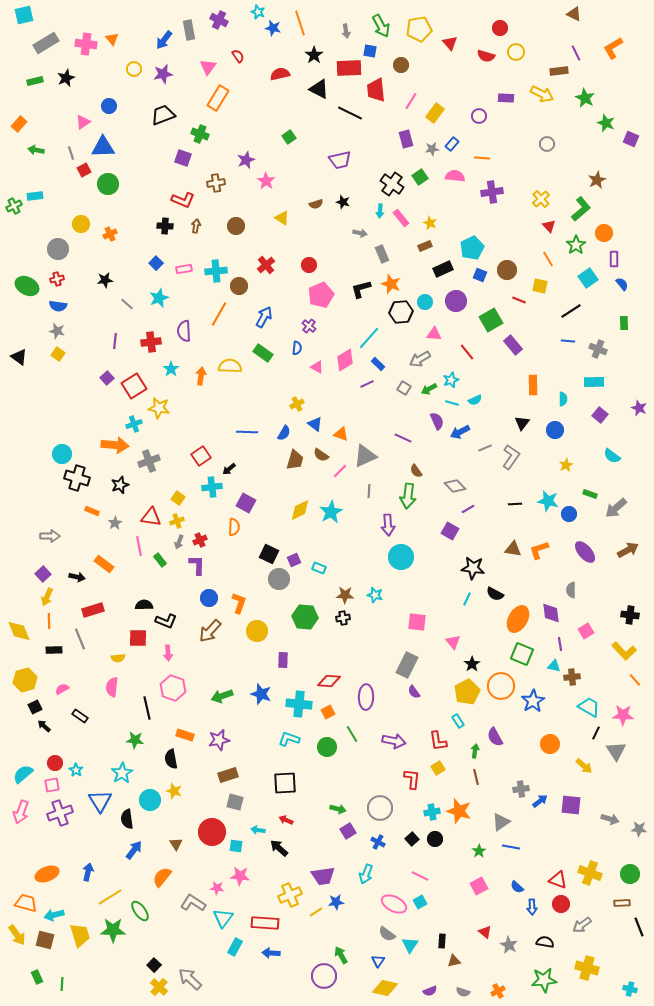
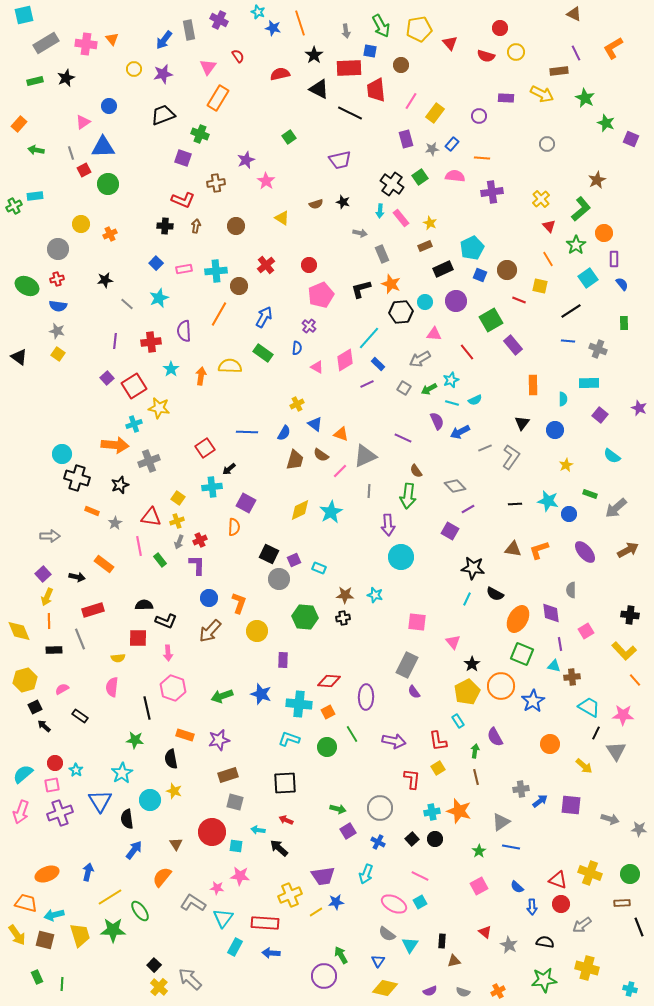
cyan rectangle at (594, 382): moved 5 px left, 1 px down
red square at (201, 456): moved 4 px right, 8 px up
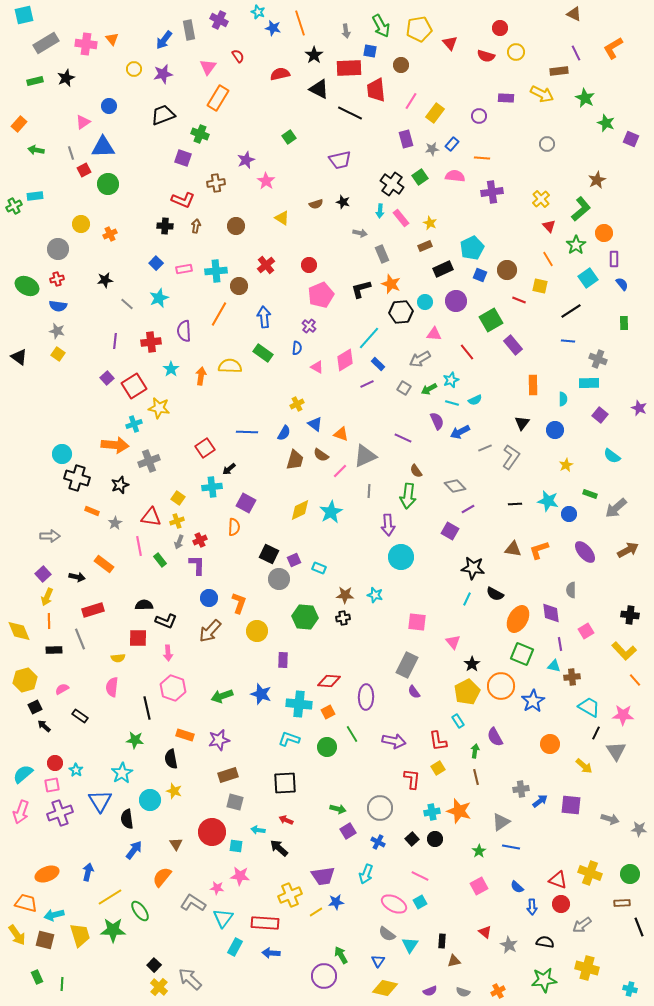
blue arrow at (264, 317): rotated 35 degrees counterclockwise
gray cross at (598, 349): moved 10 px down
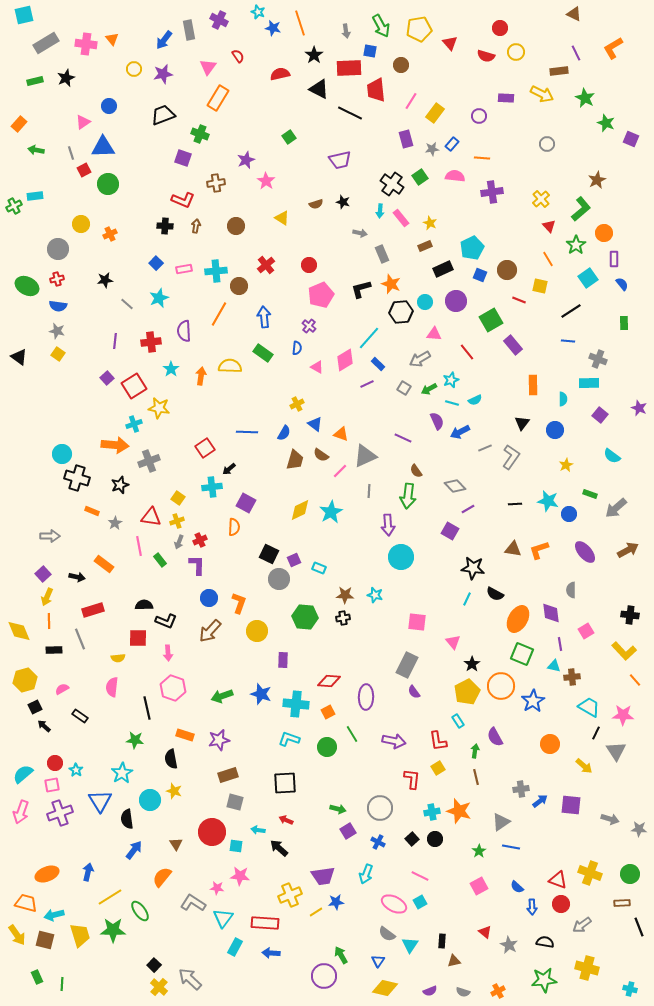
cyan cross at (299, 704): moved 3 px left
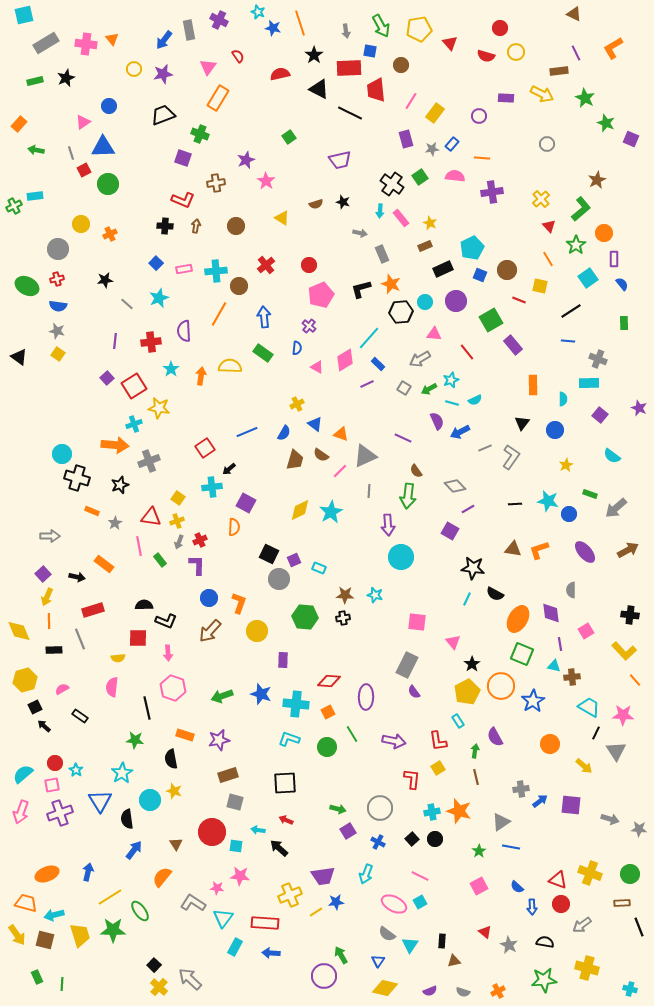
blue line at (247, 432): rotated 25 degrees counterclockwise
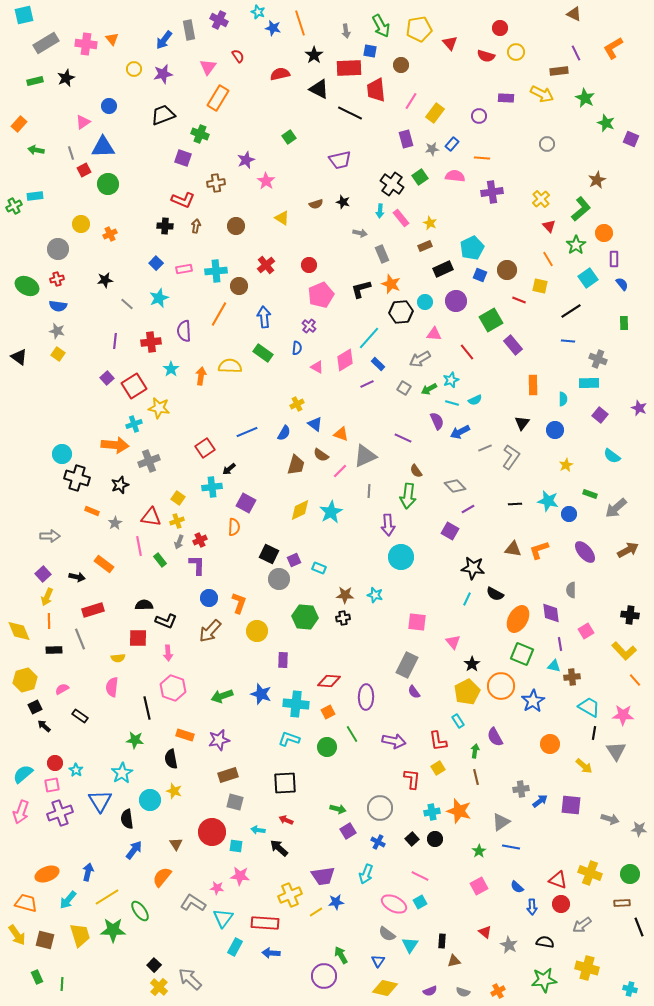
brown trapezoid at (295, 460): moved 1 px right, 5 px down
black line at (596, 733): moved 2 px left; rotated 16 degrees counterclockwise
yellow line at (110, 897): moved 3 px left
cyan arrow at (54, 915): moved 14 px right, 15 px up; rotated 36 degrees counterclockwise
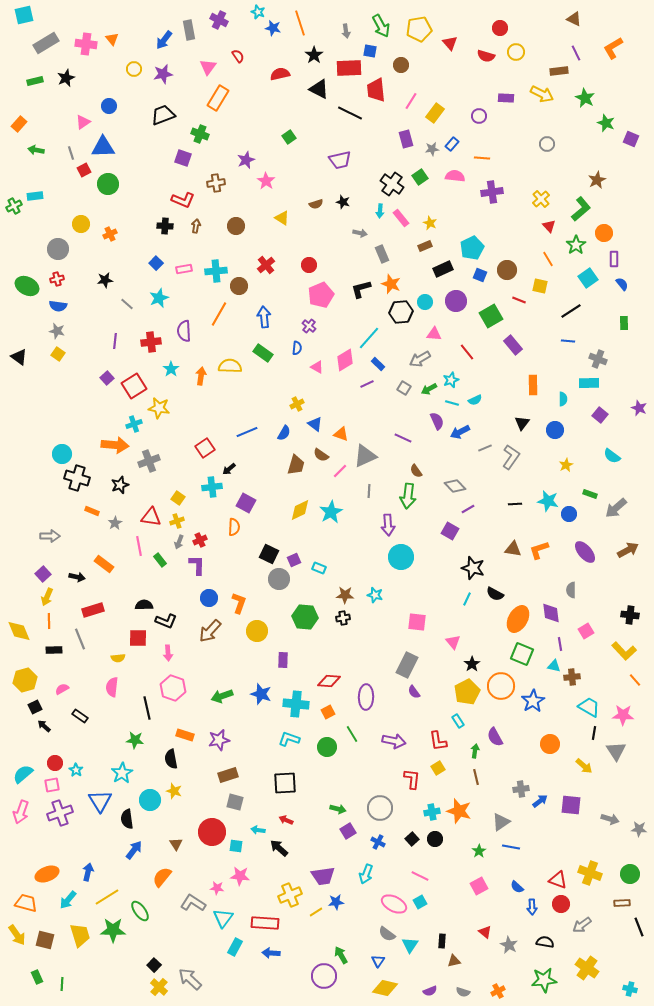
brown triangle at (574, 14): moved 5 px down
green square at (491, 320): moved 4 px up
black star at (473, 568): rotated 10 degrees clockwise
yellow cross at (587, 968): rotated 20 degrees clockwise
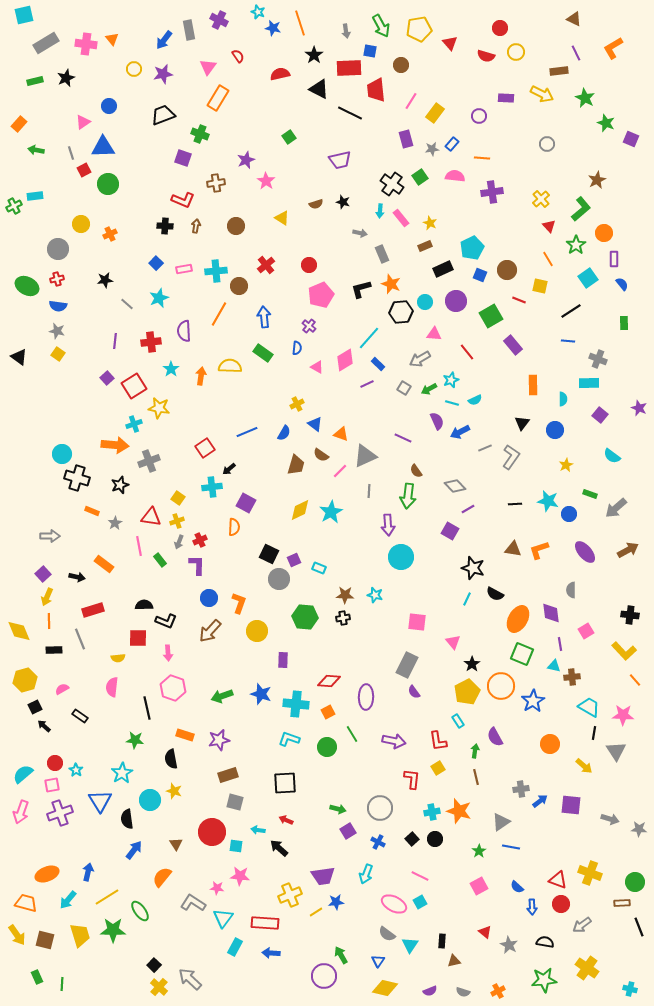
green circle at (630, 874): moved 5 px right, 8 px down
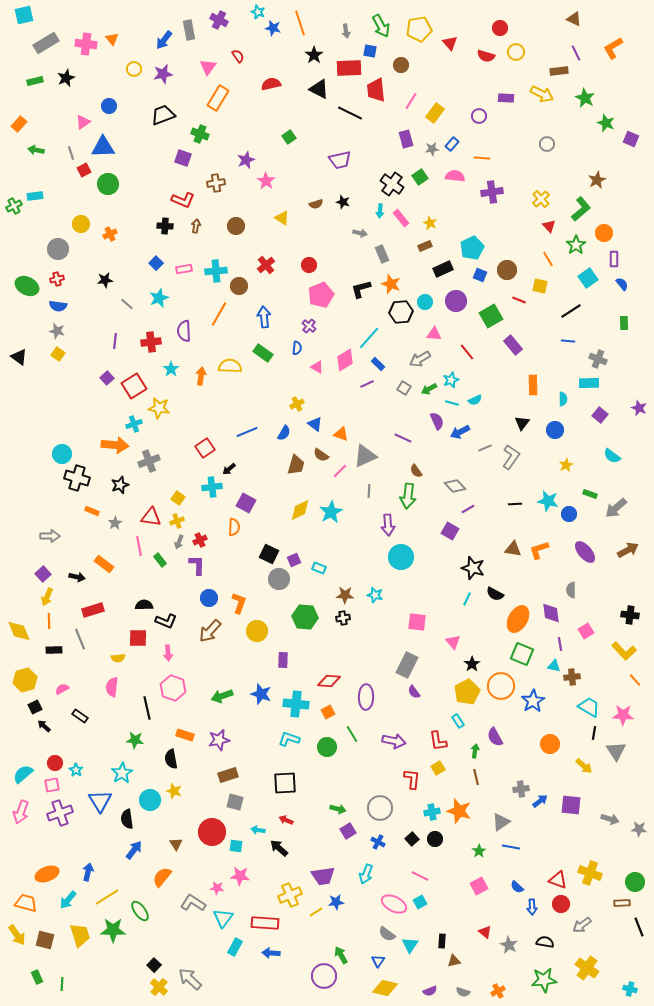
red semicircle at (280, 74): moved 9 px left, 10 px down
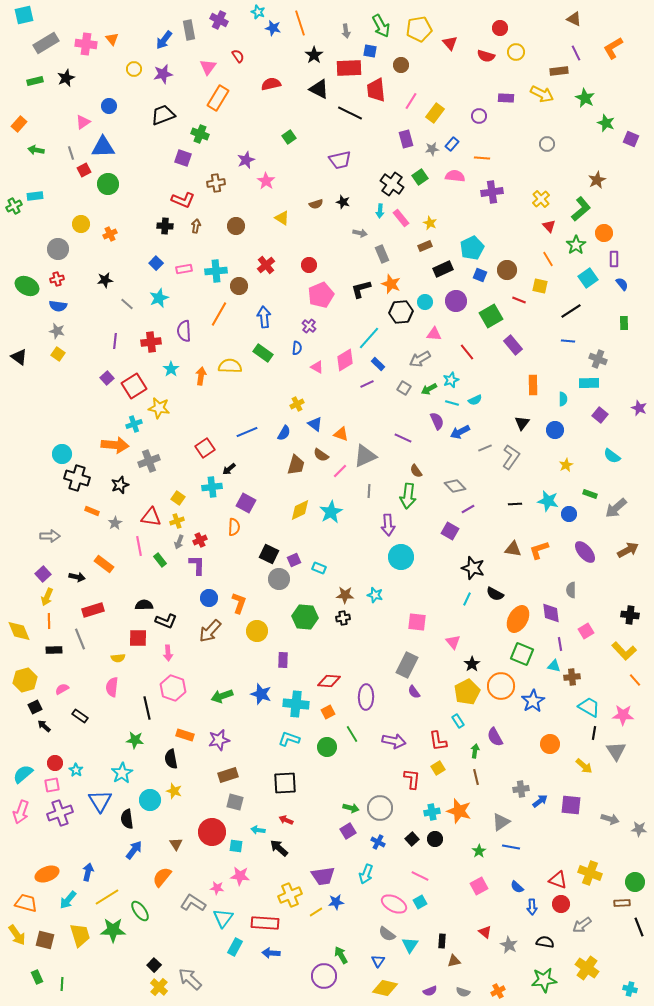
green arrow at (338, 809): moved 13 px right, 1 px up
